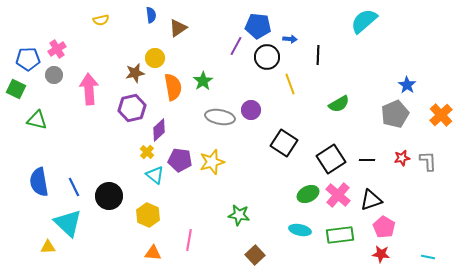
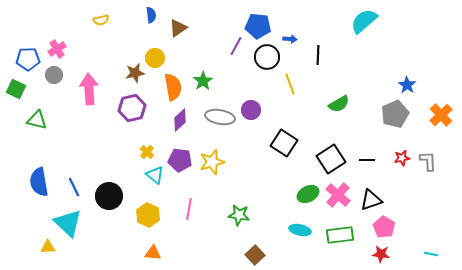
purple diamond at (159, 130): moved 21 px right, 10 px up
pink line at (189, 240): moved 31 px up
cyan line at (428, 257): moved 3 px right, 3 px up
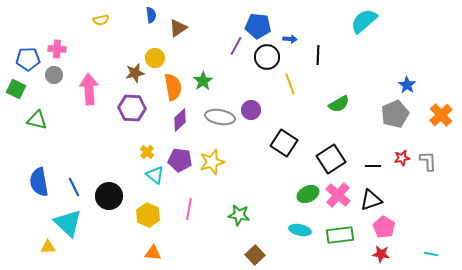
pink cross at (57, 49): rotated 36 degrees clockwise
purple hexagon at (132, 108): rotated 16 degrees clockwise
black line at (367, 160): moved 6 px right, 6 px down
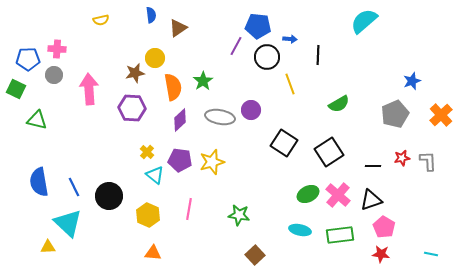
blue star at (407, 85): moved 5 px right, 4 px up; rotated 18 degrees clockwise
black square at (331, 159): moved 2 px left, 7 px up
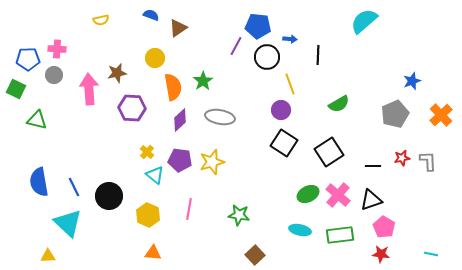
blue semicircle at (151, 15): rotated 63 degrees counterclockwise
brown star at (135, 73): moved 18 px left
purple circle at (251, 110): moved 30 px right
yellow triangle at (48, 247): moved 9 px down
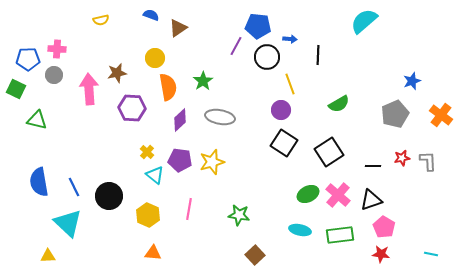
orange semicircle at (173, 87): moved 5 px left
orange cross at (441, 115): rotated 10 degrees counterclockwise
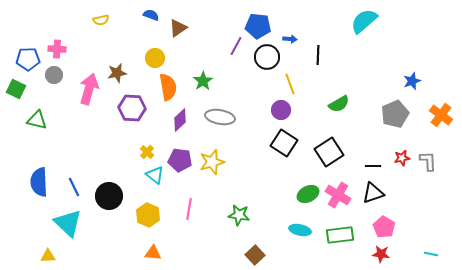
pink arrow at (89, 89): rotated 20 degrees clockwise
blue semicircle at (39, 182): rotated 8 degrees clockwise
pink cross at (338, 195): rotated 10 degrees counterclockwise
black triangle at (371, 200): moved 2 px right, 7 px up
